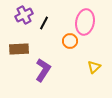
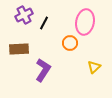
orange circle: moved 2 px down
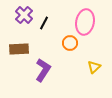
purple cross: rotated 18 degrees counterclockwise
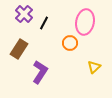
purple cross: moved 1 px up
brown rectangle: rotated 54 degrees counterclockwise
purple L-shape: moved 3 px left, 2 px down
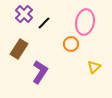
black line: rotated 16 degrees clockwise
orange circle: moved 1 px right, 1 px down
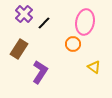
orange circle: moved 2 px right
yellow triangle: rotated 40 degrees counterclockwise
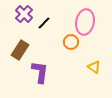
orange circle: moved 2 px left, 2 px up
brown rectangle: moved 1 px right, 1 px down
purple L-shape: rotated 25 degrees counterclockwise
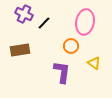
purple cross: rotated 18 degrees counterclockwise
orange circle: moved 4 px down
brown rectangle: rotated 48 degrees clockwise
yellow triangle: moved 4 px up
purple L-shape: moved 22 px right
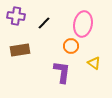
purple cross: moved 8 px left, 2 px down; rotated 18 degrees counterclockwise
pink ellipse: moved 2 px left, 2 px down
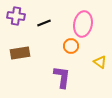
black line: rotated 24 degrees clockwise
brown rectangle: moved 3 px down
yellow triangle: moved 6 px right, 1 px up
purple L-shape: moved 5 px down
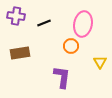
yellow triangle: rotated 24 degrees clockwise
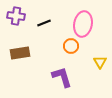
purple L-shape: rotated 25 degrees counterclockwise
